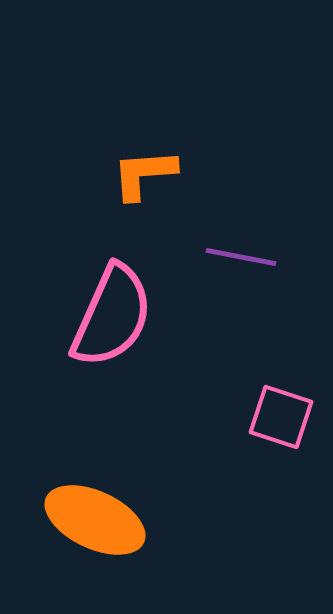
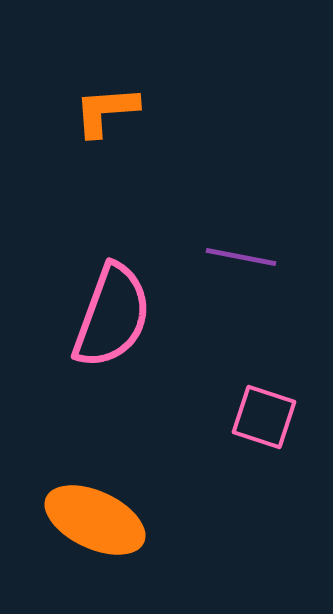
orange L-shape: moved 38 px left, 63 px up
pink semicircle: rotated 4 degrees counterclockwise
pink square: moved 17 px left
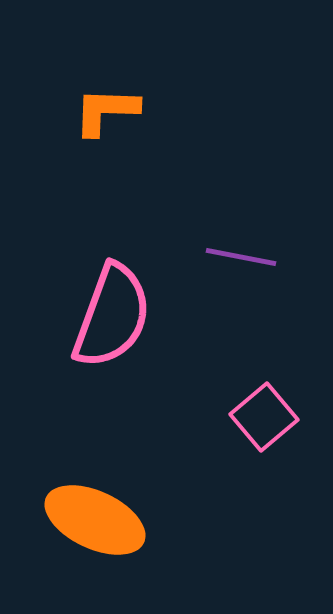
orange L-shape: rotated 6 degrees clockwise
pink square: rotated 32 degrees clockwise
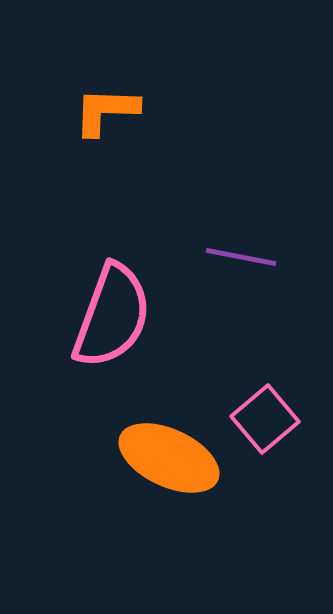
pink square: moved 1 px right, 2 px down
orange ellipse: moved 74 px right, 62 px up
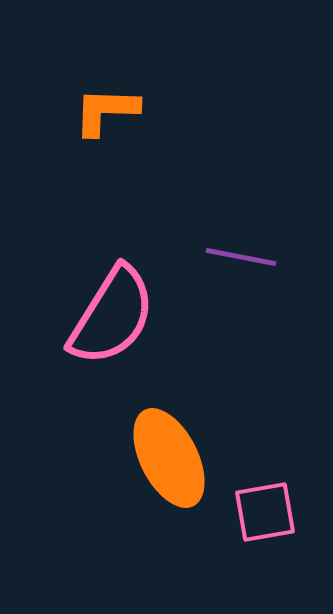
pink semicircle: rotated 12 degrees clockwise
pink square: moved 93 px down; rotated 30 degrees clockwise
orange ellipse: rotated 38 degrees clockwise
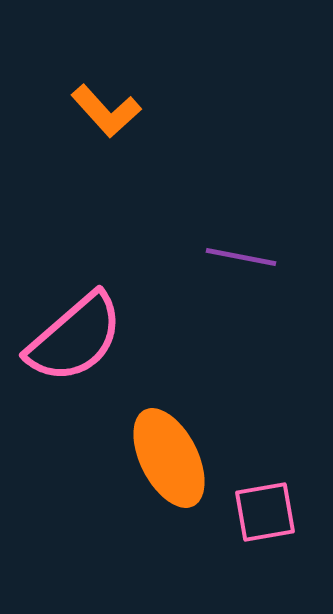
orange L-shape: rotated 134 degrees counterclockwise
pink semicircle: moved 37 px left, 22 px down; rotated 17 degrees clockwise
